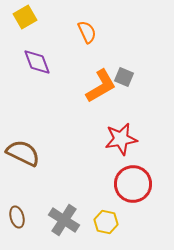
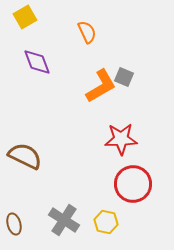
red star: rotated 8 degrees clockwise
brown semicircle: moved 2 px right, 3 px down
brown ellipse: moved 3 px left, 7 px down
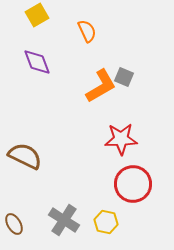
yellow square: moved 12 px right, 2 px up
orange semicircle: moved 1 px up
brown ellipse: rotated 15 degrees counterclockwise
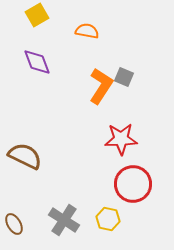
orange semicircle: rotated 55 degrees counterclockwise
orange L-shape: rotated 27 degrees counterclockwise
yellow hexagon: moved 2 px right, 3 px up
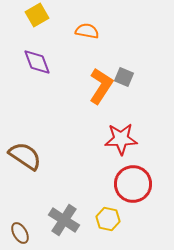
brown semicircle: rotated 8 degrees clockwise
brown ellipse: moved 6 px right, 9 px down
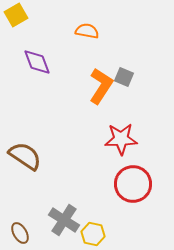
yellow square: moved 21 px left
yellow hexagon: moved 15 px left, 15 px down
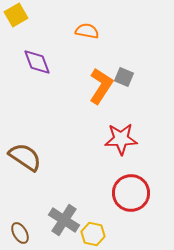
brown semicircle: moved 1 px down
red circle: moved 2 px left, 9 px down
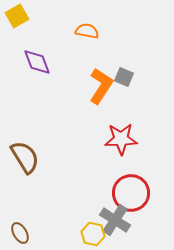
yellow square: moved 1 px right, 1 px down
brown semicircle: rotated 24 degrees clockwise
gray cross: moved 51 px right
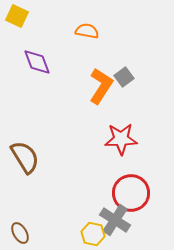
yellow square: rotated 35 degrees counterclockwise
gray square: rotated 30 degrees clockwise
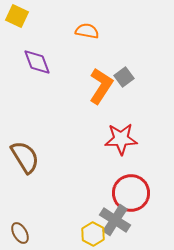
yellow hexagon: rotated 15 degrees clockwise
